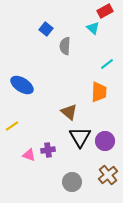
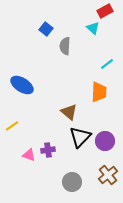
black triangle: rotated 15 degrees clockwise
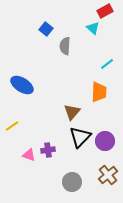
brown triangle: moved 3 px right; rotated 30 degrees clockwise
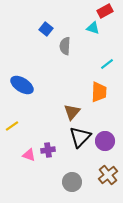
cyan triangle: rotated 24 degrees counterclockwise
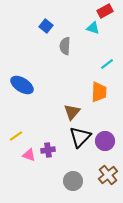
blue square: moved 3 px up
yellow line: moved 4 px right, 10 px down
gray circle: moved 1 px right, 1 px up
